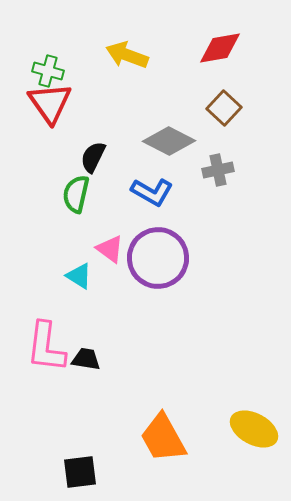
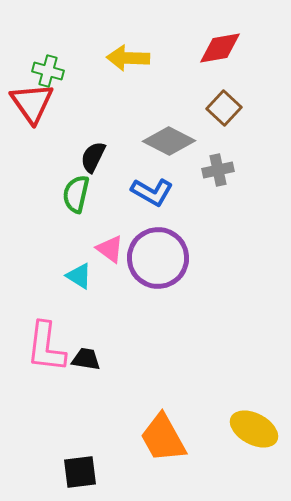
yellow arrow: moved 1 px right, 3 px down; rotated 18 degrees counterclockwise
red triangle: moved 18 px left
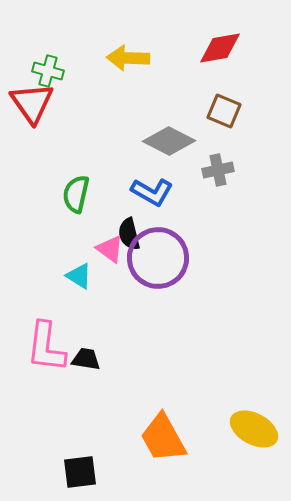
brown square: moved 3 px down; rotated 20 degrees counterclockwise
black semicircle: moved 36 px right, 77 px down; rotated 40 degrees counterclockwise
